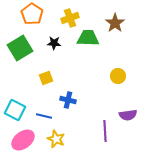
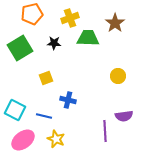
orange pentagon: rotated 25 degrees clockwise
purple semicircle: moved 4 px left, 1 px down
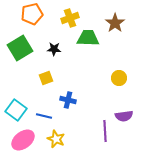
black star: moved 6 px down
yellow circle: moved 1 px right, 2 px down
cyan square: moved 1 px right; rotated 10 degrees clockwise
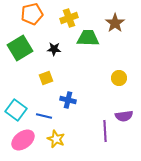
yellow cross: moved 1 px left
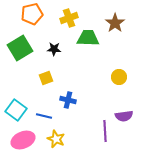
yellow circle: moved 1 px up
pink ellipse: rotated 15 degrees clockwise
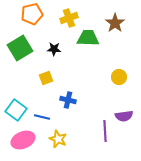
blue line: moved 2 px left, 1 px down
yellow star: moved 2 px right
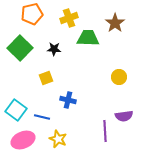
green square: rotated 15 degrees counterclockwise
